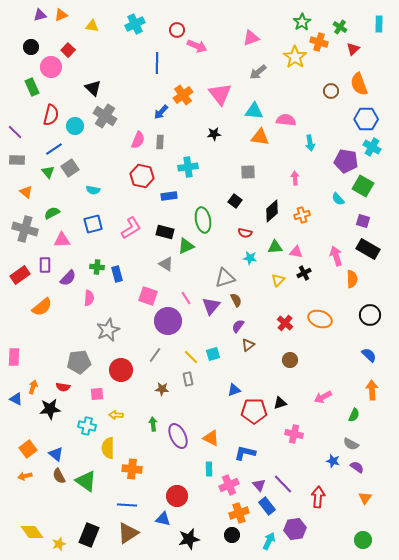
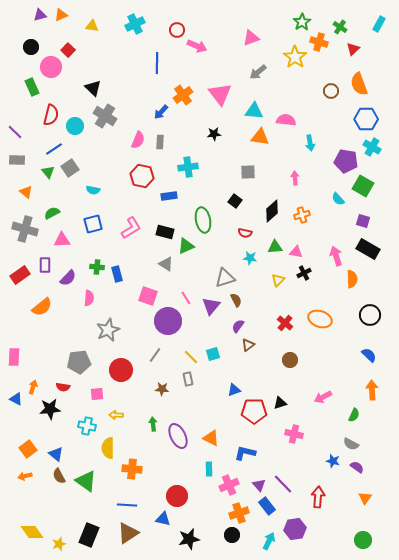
cyan rectangle at (379, 24): rotated 28 degrees clockwise
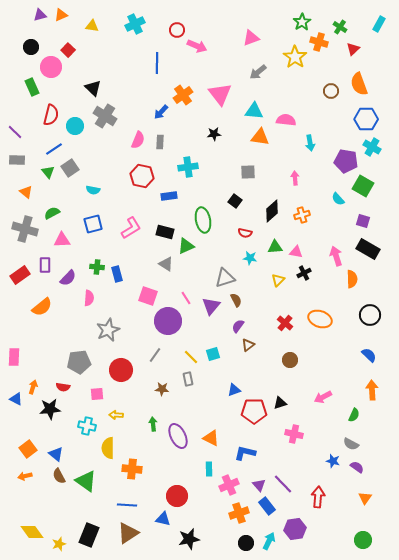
black circle at (232, 535): moved 14 px right, 8 px down
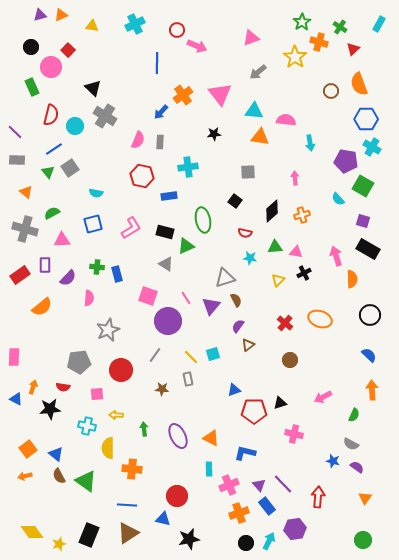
cyan semicircle at (93, 190): moved 3 px right, 3 px down
green arrow at (153, 424): moved 9 px left, 5 px down
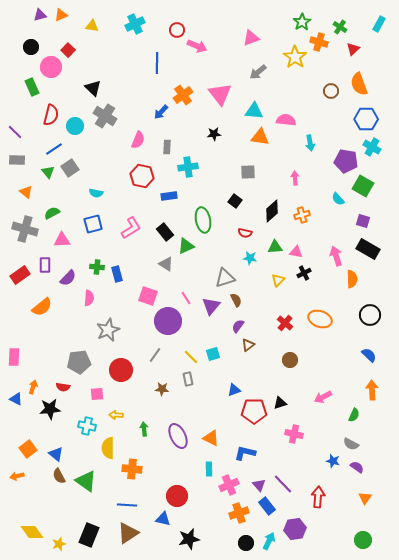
gray rectangle at (160, 142): moved 7 px right, 5 px down
black rectangle at (165, 232): rotated 36 degrees clockwise
orange arrow at (25, 476): moved 8 px left
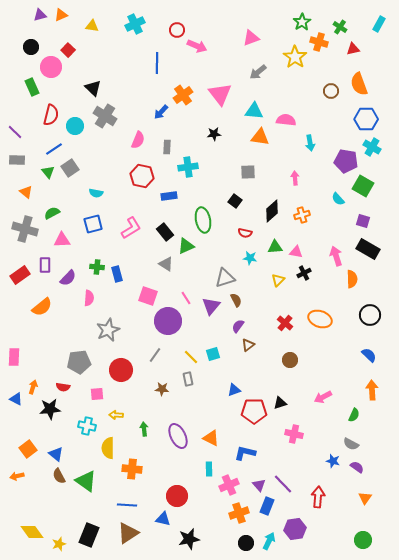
red triangle at (353, 49): rotated 32 degrees clockwise
blue rectangle at (267, 506): rotated 60 degrees clockwise
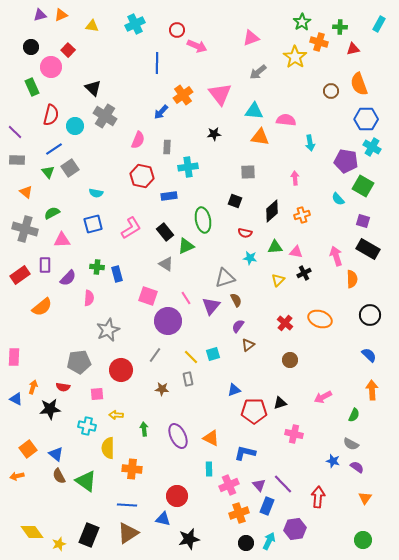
green cross at (340, 27): rotated 32 degrees counterclockwise
black square at (235, 201): rotated 16 degrees counterclockwise
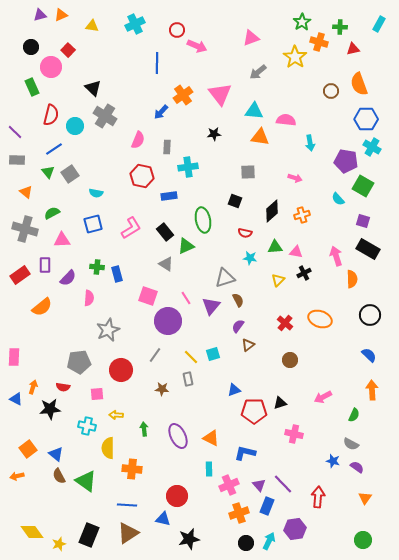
gray square at (70, 168): moved 6 px down
pink arrow at (295, 178): rotated 112 degrees clockwise
brown semicircle at (236, 300): moved 2 px right
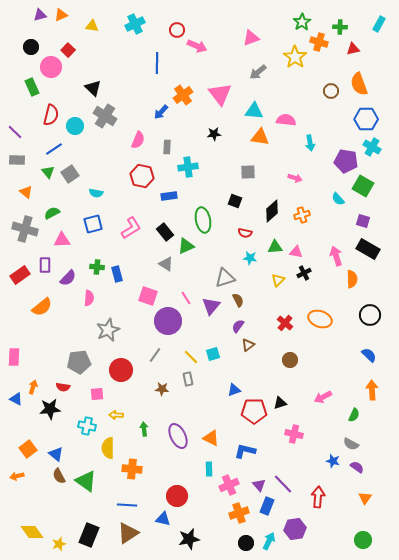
blue L-shape at (245, 453): moved 2 px up
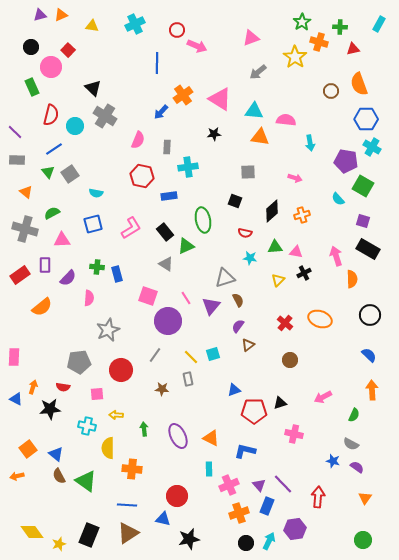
pink triangle at (220, 94): moved 5 px down; rotated 20 degrees counterclockwise
